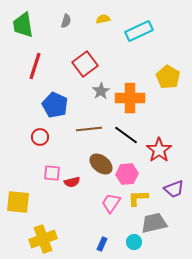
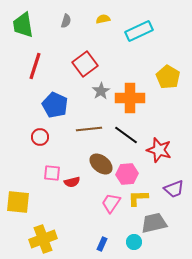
red star: rotated 20 degrees counterclockwise
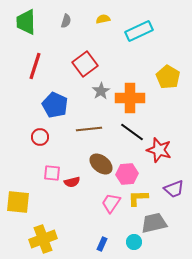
green trapezoid: moved 3 px right, 3 px up; rotated 8 degrees clockwise
black line: moved 6 px right, 3 px up
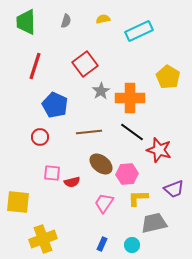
brown line: moved 3 px down
pink trapezoid: moved 7 px left
cyan circle: moved 2 px left, 3 px down
